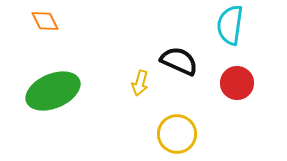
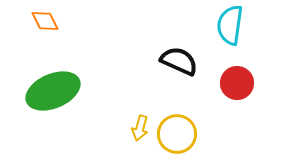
yellow arrow: moved 45 px down
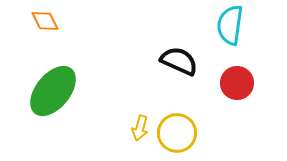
green ellipse: rotated 28 degrees counterclockwise
yellow circle: moved 1 px up
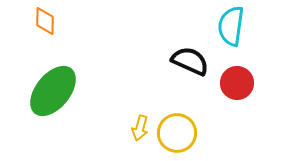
orange diamond: rotated 28 degrees clockwise
cyan semicircle: moved 1 px right, 1 px down
black semicircle: moved 11 px right
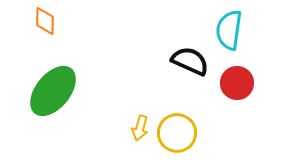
cyan semicircle: moved 2 px left, 4 px down
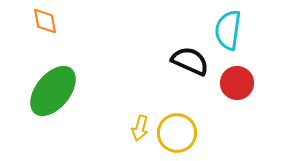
orange diamond: rotated 12 degrees counterclockwise
cyan semicircle: moved 1 px left
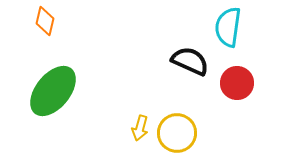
orange diamond: rotated 24 degrees clockwise
cyan semicircle: moved 3 px up
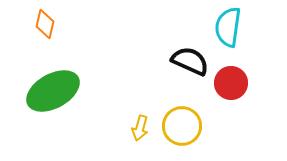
orange diamond: moved 3 px down
red circle: moved 6 px left
green ellipse: rotated 22 degrees clockwise
yellow circle: moved 5 px right, 7 px up
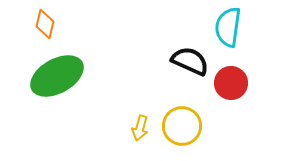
green ellipse: moved 4 px right, 15 px up
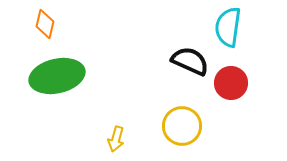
green ellipse: rotated 16 degrees clockwise
yellow arrow: moved 24 px left, 11 px down
